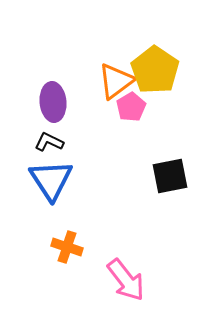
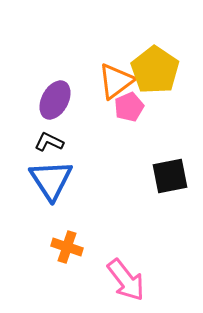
purple ellipse: moved 2 px right, 2 px up; rotated 33 degrees clockwise
pink pentagon: moved 2 px left; rotated 8 degrees clockwise
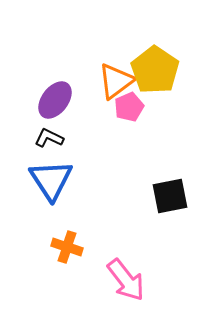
purple ellipse: rotated 9 degrees clockwise
black L-shape: moved 4 px up
black square: moved 20 px down
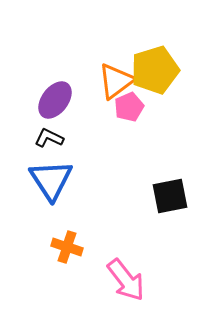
yellow pentagon: rotated 21 degrees clockwise
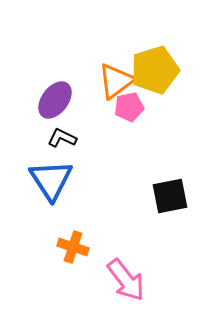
pink pentagon: rotated 12 degrees clockwise
black L-shape: moved 13 px right
orange cross: moved 6 px right
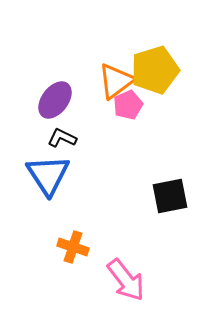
pink pentagon: moved 1 px left, 2 px up; rotated 12 degrees counterclockwise
blue triangle: moved 3 px left, 5 px up
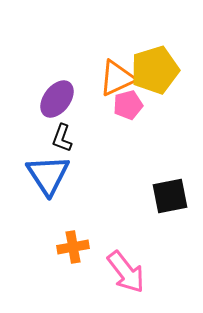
orange triangle: moved 1 px right, 3 px up; rotated 12 degrees clockwise
purple ellipse: moved 2 px right, 1 px up
pink pentagon: rotated 8 degrees clockwise
black L-shape: rotated 96 degrees counterclockwise
orange cross: rotated 28 degrees counterclockwise
pink arrow: moved 8 px up
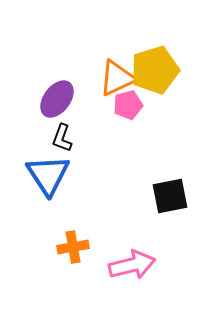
pink arrow: moved 6 px right, 7 px up; rotated 66 degrees counterclockwise
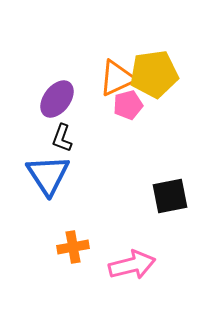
yellow pentagon: moved 1 px left, 4 px down; rotated 9 degrees clockwise
